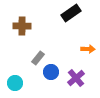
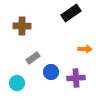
orange arrow: moved 3 px left
gray rectangle: moved 5 px left; rotated 16 degrees clockwise
purple cross: rotated 36 degrees clockwise
cyan circle: moved 2 px right
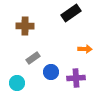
brown cross: moved 3 px right
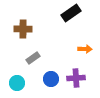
brown cross: moved 2 px left, 3 px down
blue circle: moved 7 px down
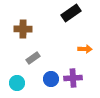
purple cross: moved 3 px left
